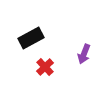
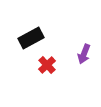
red cross: moved 2 px right, 2 px up
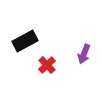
black rectangle: moved 6 px left, 3 px down
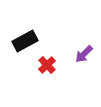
purple arrow: rotated 24 degrees clockwise
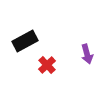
purple arrow: moved 3 px right; rotated 60 degrees counterclockwise
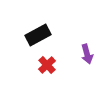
black rectangle: moved 13 px right, 6 px up
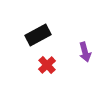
purple arrow: moved 2 px left, 2 px up
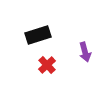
black rectangle: rotated 10 degrees clockwise
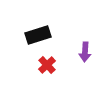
purple arrow: rotated 18 degrees clockwise
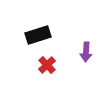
purple arrow: moved 1 px right
